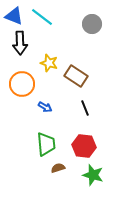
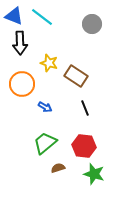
green trapezoid: moved 1 px left, 1 px up; rotated 125 degrees counterclockwise
green star: moved 1 px right, 1 px up
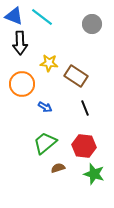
yellow star: rotated 12 degrees counterclockwise
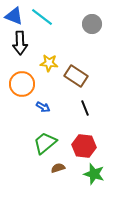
blue arrow: moved 2 px left
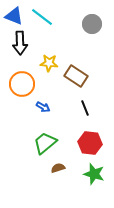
red hexagon: moved 6 px right, 3 px up
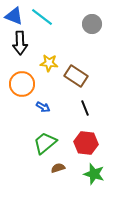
red hexagon: moved 4 px left
